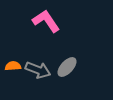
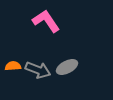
gray ellipse: rotated 20 degrees clockwise
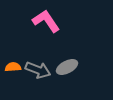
orange semicircle: moved 1 px down
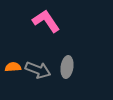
gray ellipse: rotated 55 degrees counterclockwise
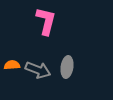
pink L-shape: rotated 48 degrees clockwise
orange semicircle: moved 1 px left, 2 px up
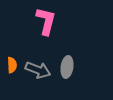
orange semicircle: rotated 91 degrees clockwise
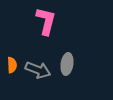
gray ellipse: moved 3 px up
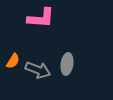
pink L-shape: moved 5 px left, 3 px up; rotated 80 degrees clockwise
orange semicircle: moved 1 px right, 4 px up; rotated 35 degrees clockwise
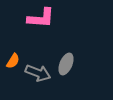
gray ellipse: moved 1 px left; rotated 15 degrees clockwise
gray arrow: moved 3 px down
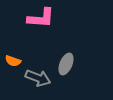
orange semicircle: rotated 77 degrees clockwise
gray arrow: moved 5 px down
